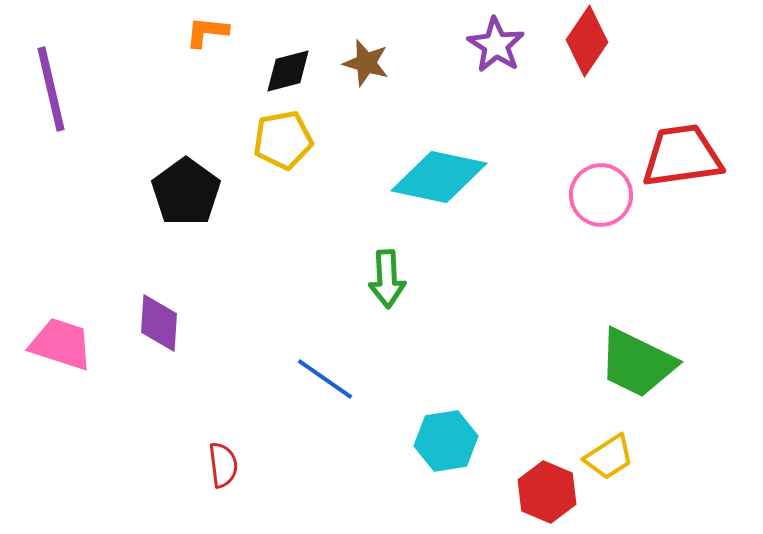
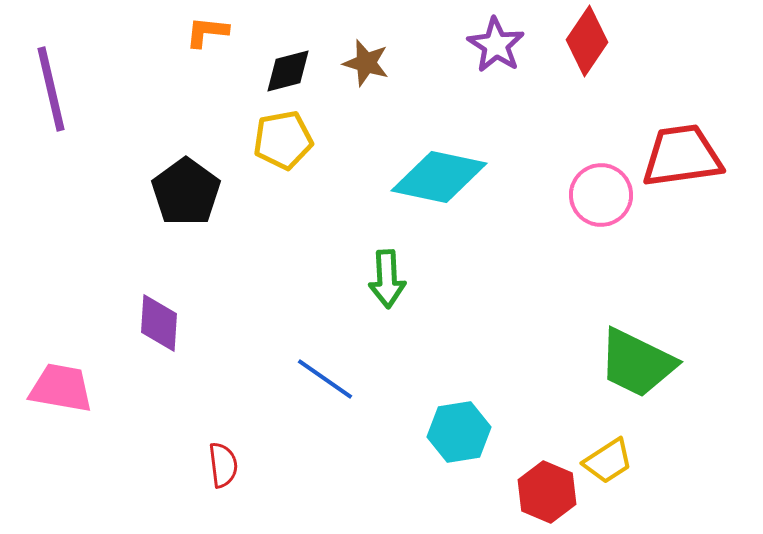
pink trapezoid: moved 44 px down; rotated 8 degrees counterclockwise
cyan hexagon: moved 13 px right, 9 px up
yellow trapezoid: moved 1 px left, 4 px down
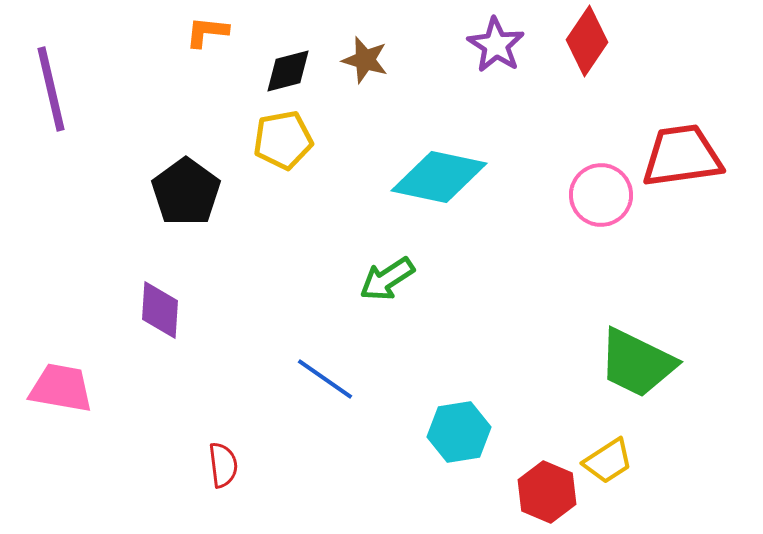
brown star: moved 1 px left, 3 px up
green arrow: rotated 60 degrees clockwise
purple diamond: moved 1 px right, 13 px up
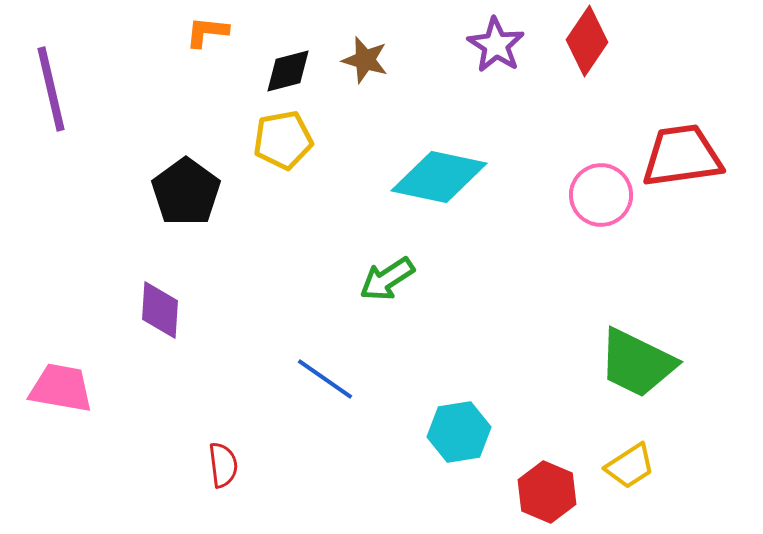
yellow trapezoid: moved 22 px right, 5 px down
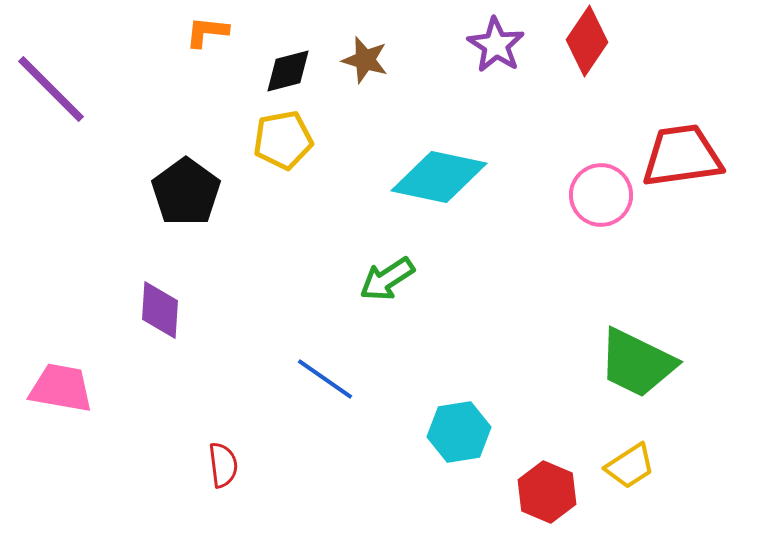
purple line: rotated 32 degrees counterclockwise
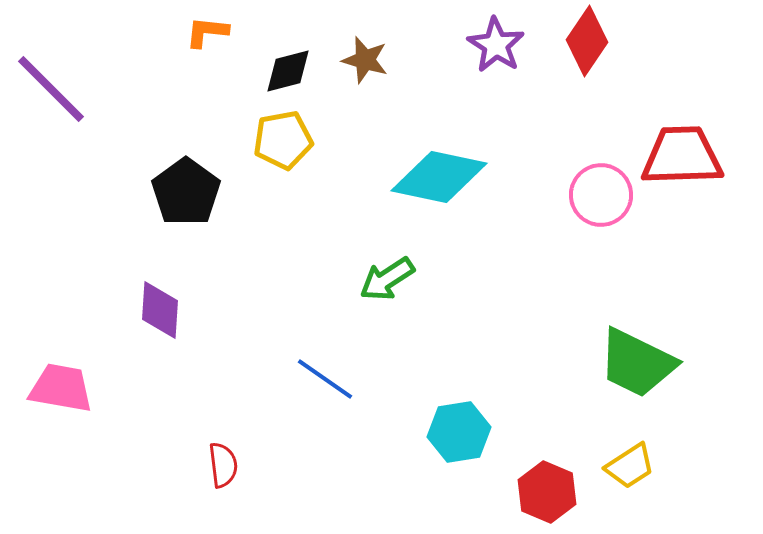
red trapezoid: rotated 6 degrees clockwise
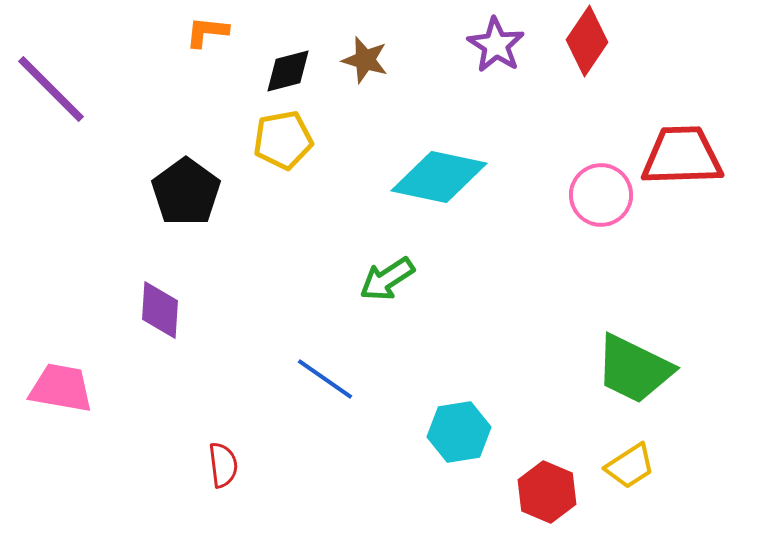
green trapezoid: moved 3 px left, 6 px down
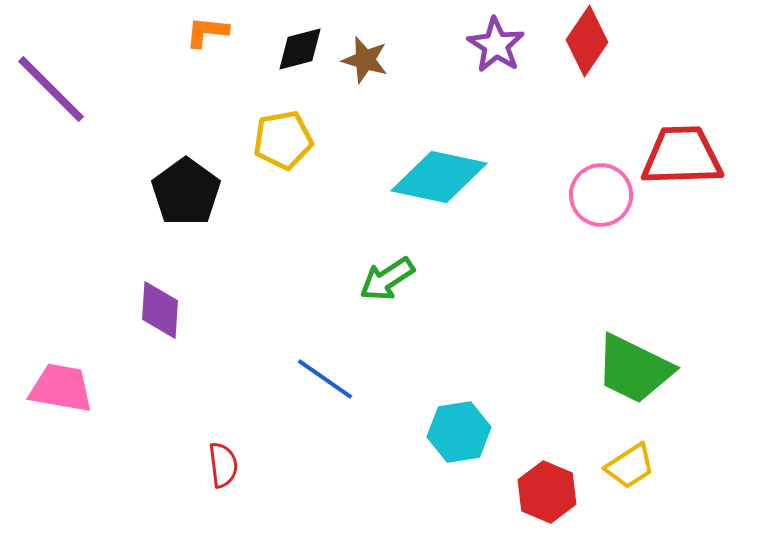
black diamond: moved 12 px right, 22 px up
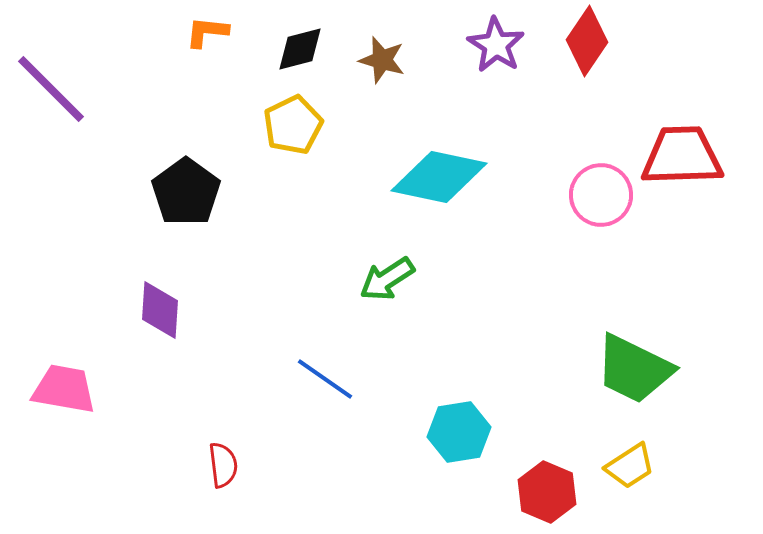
brown star: moved 17 px right
yellow pentagon: moved 10 px right, 15 px up; rotated 16 degrees counterclockwise
pink trapezoid: moved 3 px right, 1 px down
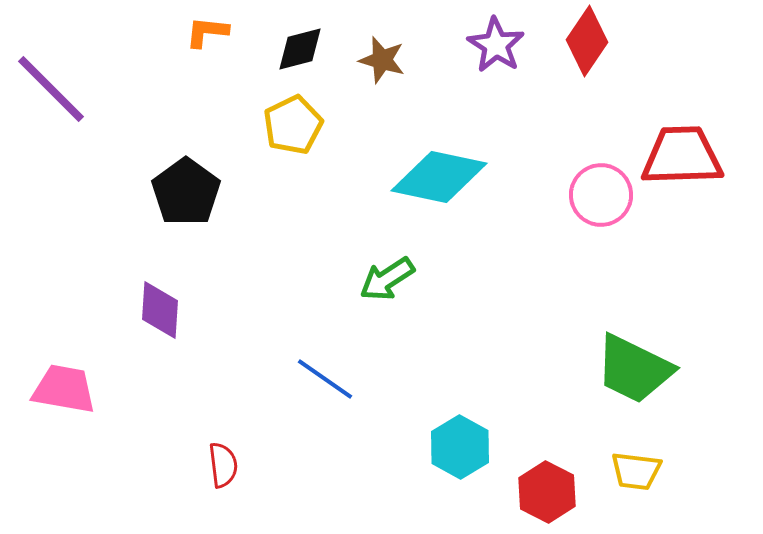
cyan hexagon: moved 1 px right, 15 px down; rotated 22 degrees counterclockwise
yellow trapezoid: moved 6 px right, 5 px down; rotated 40 degrees clockwise
red hexagon: rotated 4 degrees clockwise
